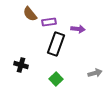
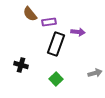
purple arrow: moved 3 px down
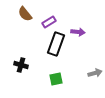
brown semicircle: moved 5 px left
purple rectangle: rotated 24 degrees counterclockwise
green square: rotated 32 degrees clockwise
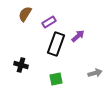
brown semicircle: rotated 70 degrees clockwise
purple arrow: moved 4 px down; rotated 48 degrees counterclockwise
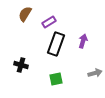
purple arrow: moved 5 px right, 5 px down; rotated 32 degrees counterclockwise
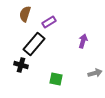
brown semicircle: rotated 14 degrees counterclockwise
black rectangle: moved 22 px left; rotated 20 degrees clockwise
green square: rotated 24 degrees clockwise
